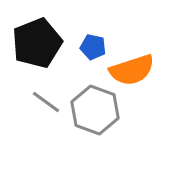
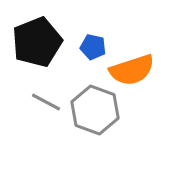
black pentagon: moved 1 px up
gray line: rotated 8 degrees counterclockwise
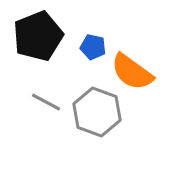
black pentagon: moved 1 px right, 6 px up
orange semicircle: moved 2 px down; rotated 54 degrees clockwise
gray hexagon: moved 2 px right, 2 px down
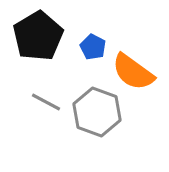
black pentagon: rotated 9 degrees counterclockwise
blue pentagon: rotated 15 degrees clockwise
orange semicircle: moved 1 px right
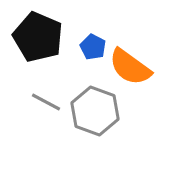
black pentagon: moved 1 px down; rotated 18 degrees counterclockwise
orange semicircle: moved 3 px left, 5 px up
gray hexagon: moved 2 px left, 1 px up
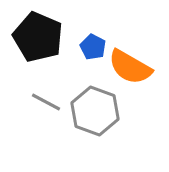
orange semicircle: rotated 6 degrees counterclockwise
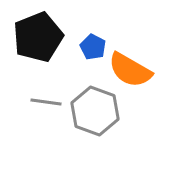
black pentagon: rotated 27 degrees clockwise
orange semicircle: moved 3 px down
gray line: rotated 20 degrees counterclockwise
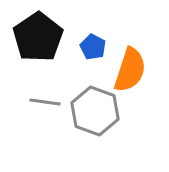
black pentagon: rotated 12 degrees counterclockwise
orange semicircle: rotated 102 degrees counterclockwise
gray line: moved 1 px left
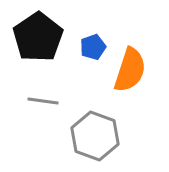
blue pentagon: rotated 25 degrees clockwise
gray line: moved 2 px left, 1 px up
gray hexagon: moved 25 px down
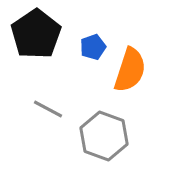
black pentagon: moved 2 px left, 3 px up
gray line: moved 5 px right, 8 px down; rotated 20 degrees clockwise
gray hexagon: moved 9 px right
